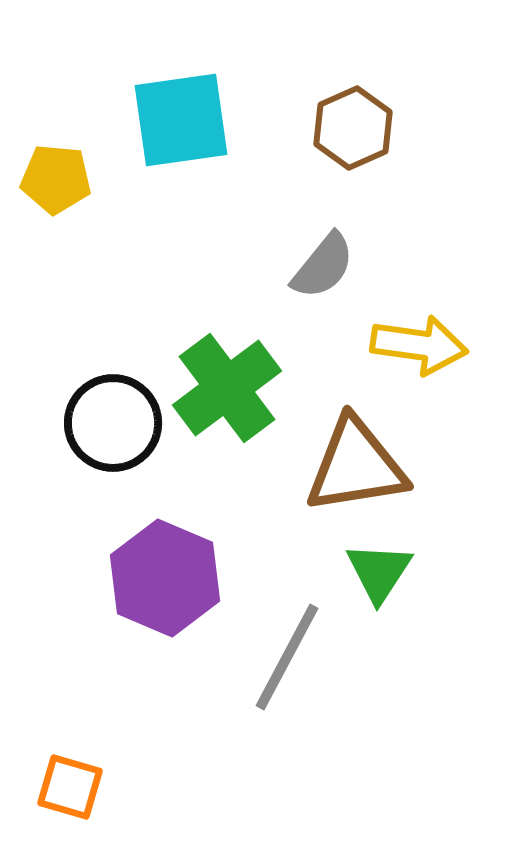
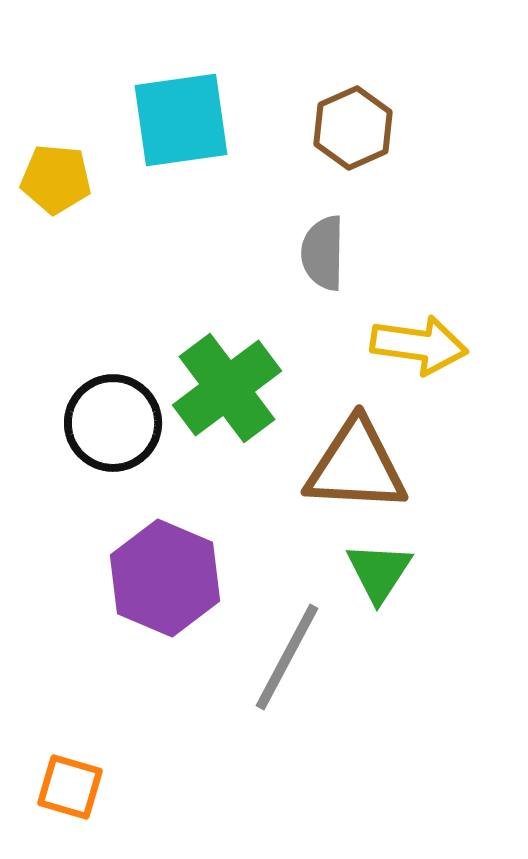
gray semicircle: moved 13 px up; rotated 142 degrees clockwise
brown triangle: rotated 12 degrees clockwise
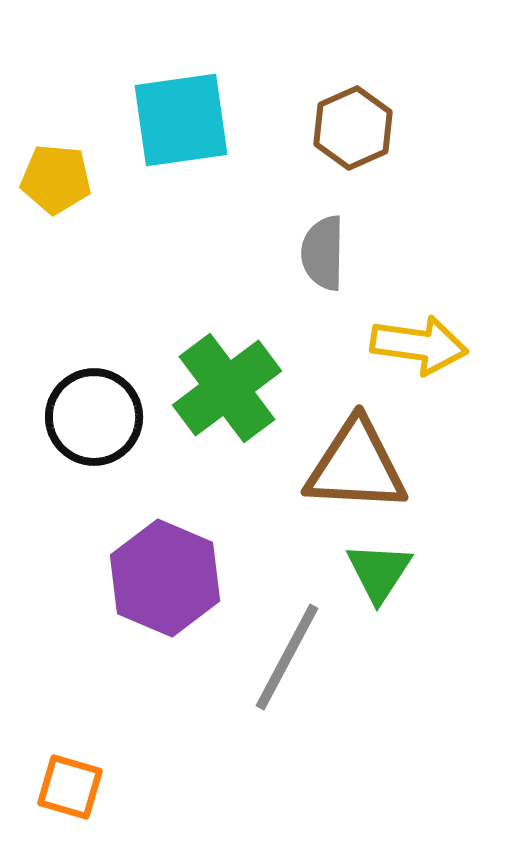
black circle: moved 19 px left, 6 px up
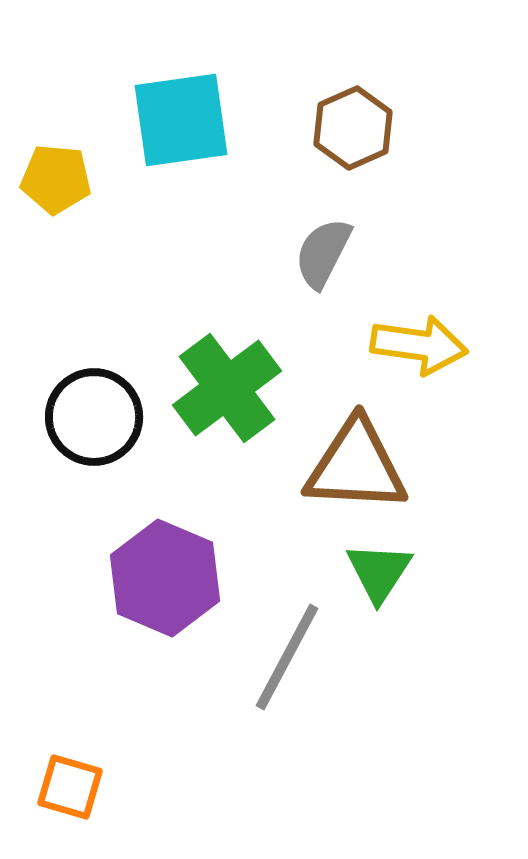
gray semicircle: rotated 26 degrees clockwise
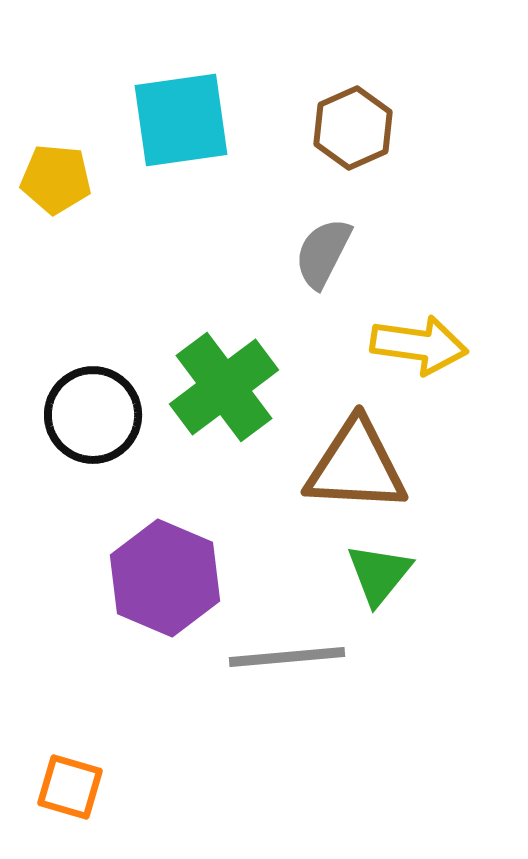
green cross: moved 3 px left, 1 px up
black circle: moved 1 px left, 2 px up
green triangle: moved 2 px down; rotated 6 degrees clockwise
gray line: rotated 57 degrees clockwise
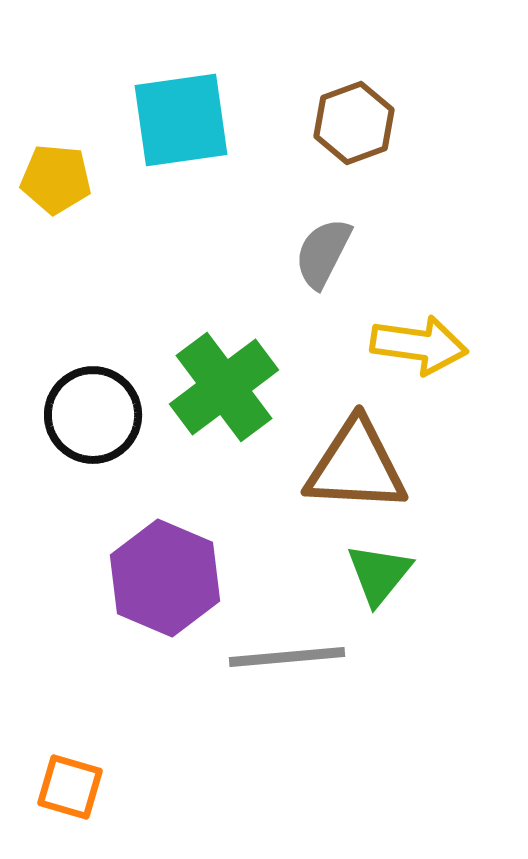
brown hexagon: moved 1 px right, 5 px up; rotated 4 degrees clockwise
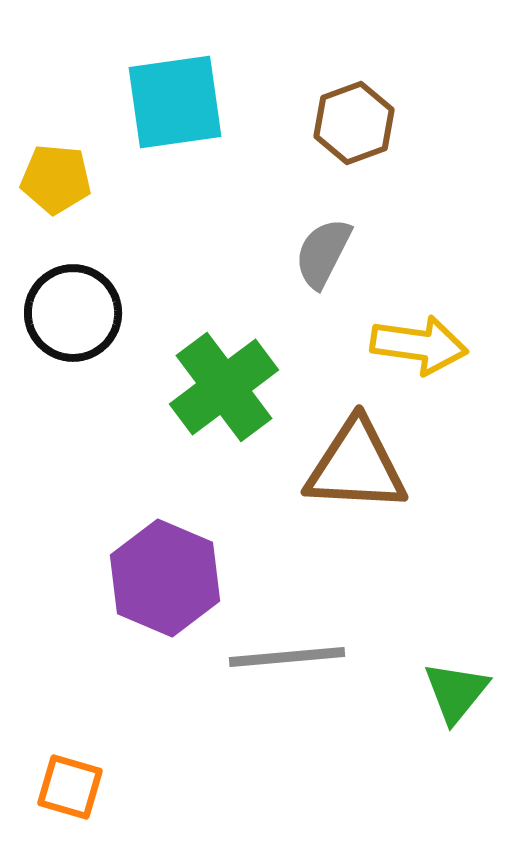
cyan square: moved 6 px left, 18 px up
black circle: moved 20 px left, 102 px up
green triangle: moved 77 px right, 118 px down
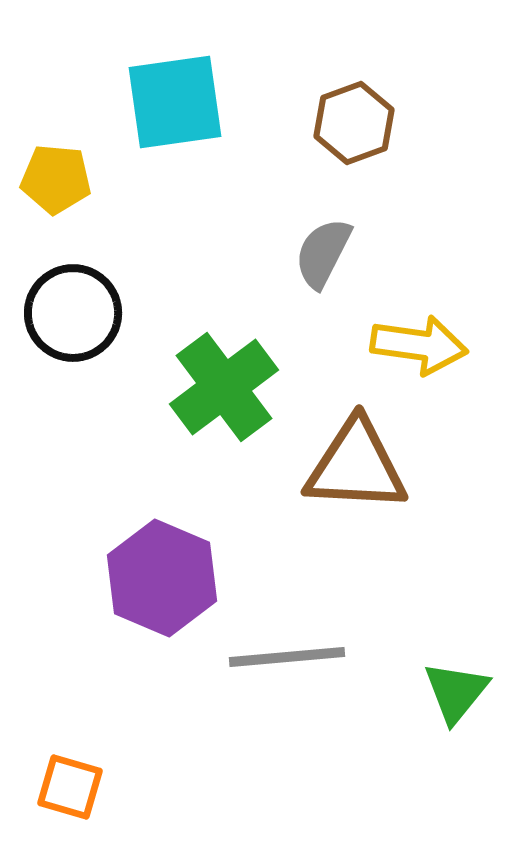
purple hexagon: moved 3 px left
